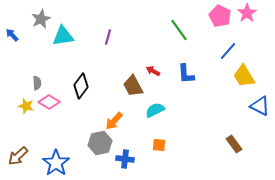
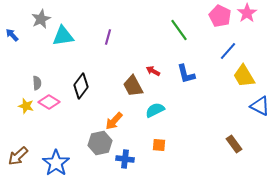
blue L-shape: rotated 10 degrees counterclockwise
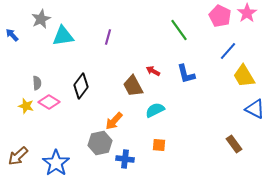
blue triangle: moved 5 px left, 3 px down
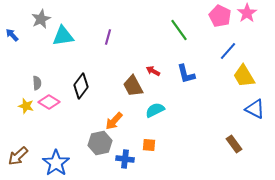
orange square: moved 10 px left
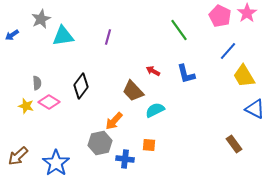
blue arrow: rotated 80 degrees counterclockwise
brown trapezoid: moved 5 px down; rotated 15 degrees counterclockwise
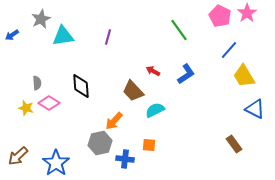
blue line: moved 1 px right, 1 px up
blue L-shape: rotated 110 degrees counterclockwise
black diamond: rotated 40 degrees counterclockwise
pink diamond: moved 1 px down
yellow star: moved 2 px down
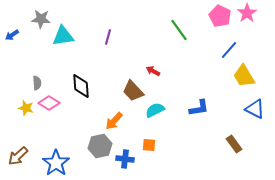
gray star: rotated 30 degrees clockwise
blue L-shape: moved 13 px right, 34 px down; rotated 25 degrees clockwise
gray hexagon: moved 3 px down
